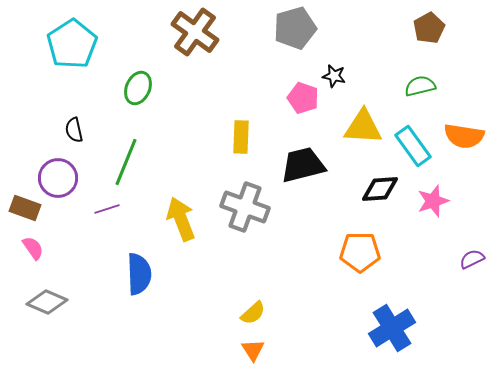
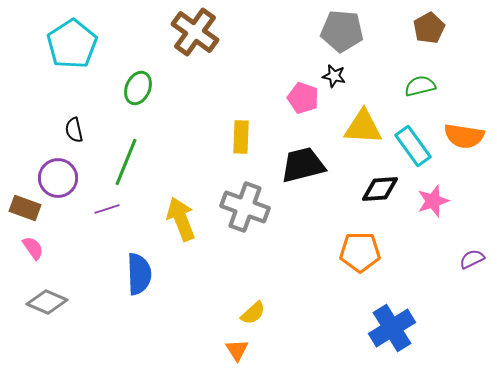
gray pentagon: moved 47 px right, 3 px down; rotated 21 degrees clockwise
orange triangle: moved 16 px left
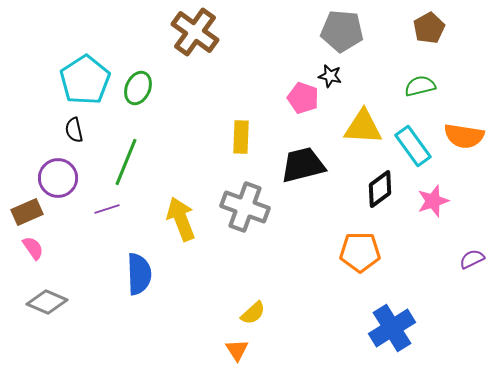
cyan pentagon: moved 13 px right, 36 px down
black star: moved 4 px left
black diamond: rotated 33 degrees counterclockwise
brown rectangle: moved 2 px right, 4 px down; rotated 44 degrees counterclockwise
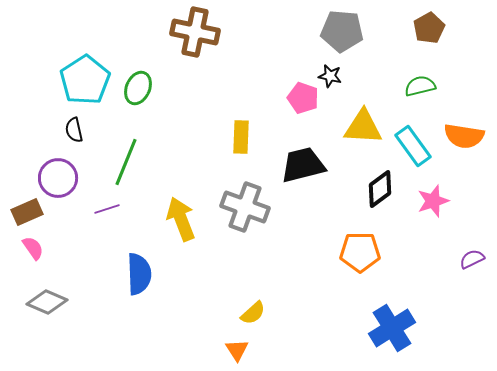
brown cross: rotated 24 degrees counterclockwise
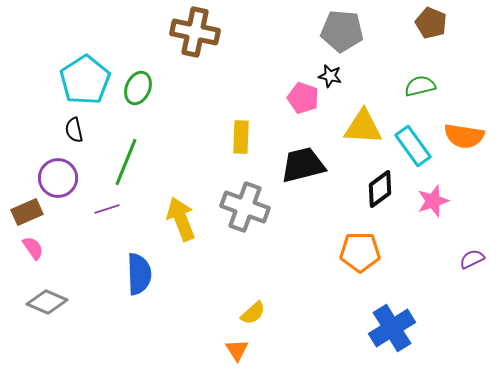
brown pentagon: moved 2 px right, 5 px up; rotated 20 degrees counterclockwise
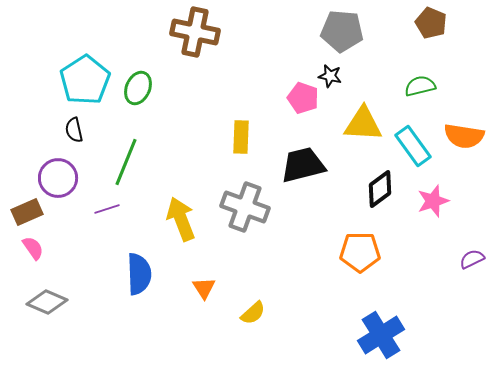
yellow triangle: moved 3 px up
blue cross: moved 11 px left, 7 px down
orange triangle: moved 33 px left, 62 px up
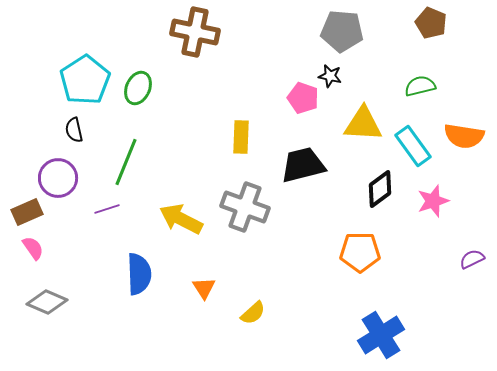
yellow arrow: rotated 42 degrees counterclockwise
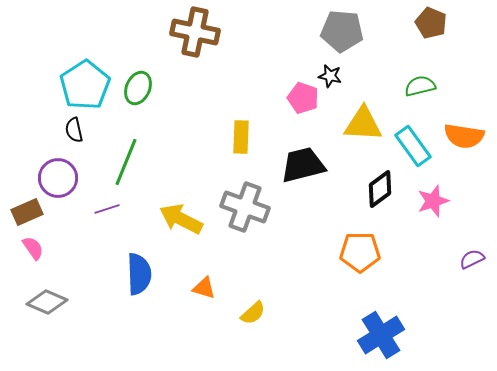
cyan pentagon: moved 5 px down
orange triangle: rotated 40 degrees counterclockwise
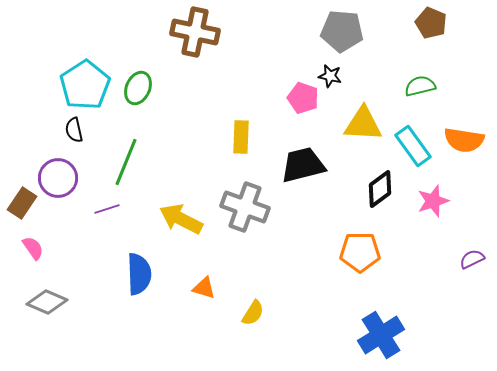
orange semicircle: moved 4 px down
brown rectangle: moved 5 px left, 9 px up; rotated 32 degrees counterclockwise
yellow semicircle: rotated 16 degrees counterclockwise
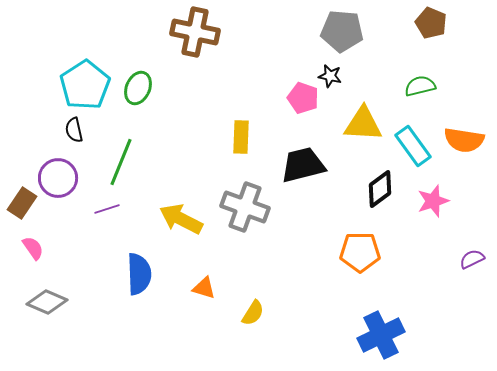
green line: moved 5 px left
blue cross: rotated 6 degrees clockwise
